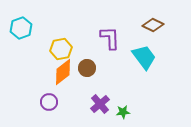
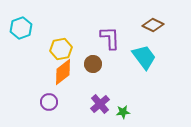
brown circle: moved 6 px right, 4 px up
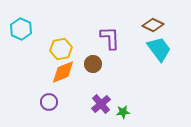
cyan hexagon: moved 1 px down; rotated 15 degrees counterclockwise
cyan trapezoid: moved 15 px right, 8 px up
orange diamond: rotated 16 degrees clockwise
purple cross: moved 1 px right
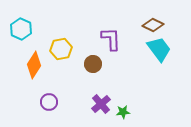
purple L-shape: moved 1 px right, 1 px down
orange diamond: moved 29 px left, 7 px up; rotated 36 degrees counterclockwise
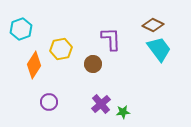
cyan hexagon: rotated 15 degrees clockwise
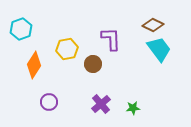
yellow hexagon: moved 6 px right
green star: moved 10 px right, 4 px up
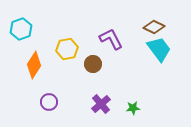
brown diamond: moved 1 px right, 2 px down
purple L-shape: rotated 25 degrees counterclockwise
